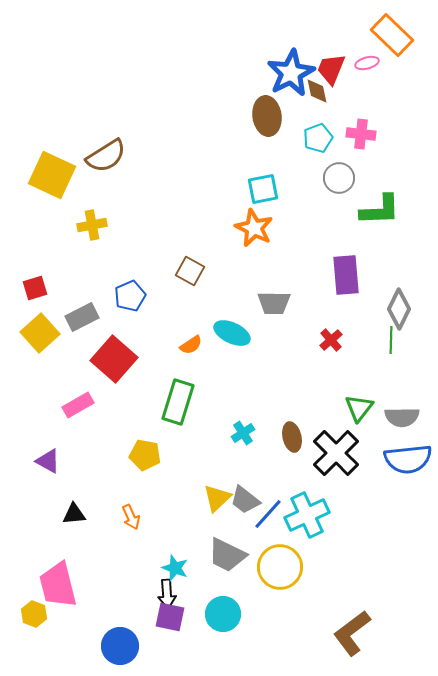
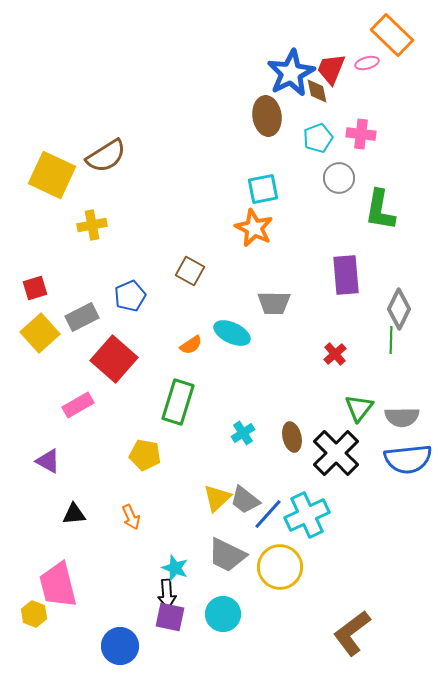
green L-shape at (380, 210): rotated 102 degrees clockwise
red cross at (331, 340): moved 4 px right, 14 px down
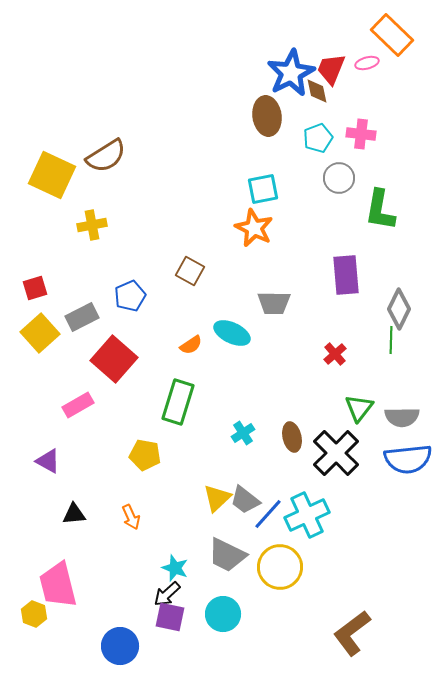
black arrow at (167, 594): rotated 52 degrees clockwise
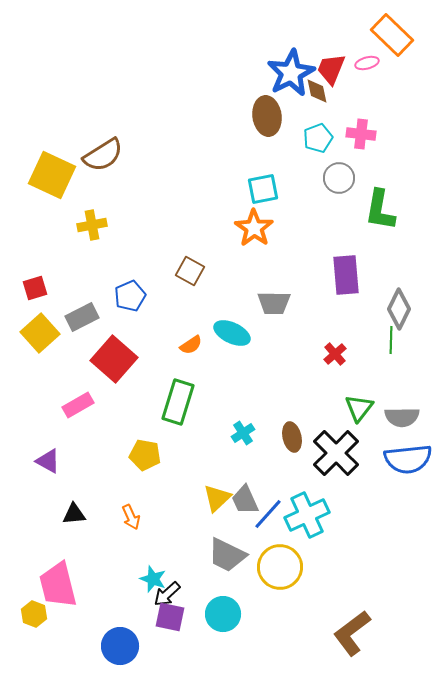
brown semicircle at (106, 156): moved 3 px left, 1 px up
orange star at (254, 228): rotated 9 degrees clockwise
gray trapezoid at (245, 500): rotated 28 degrees clockwise
cyan star at (175, 568): moved 22 px left, 11 px down
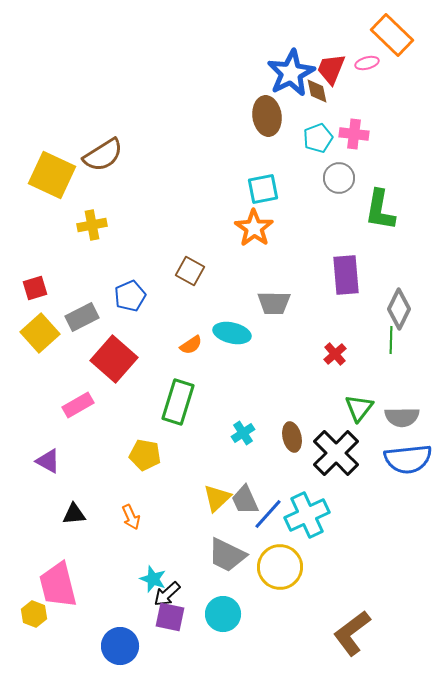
pink cross at (361, 134): moved 7 px left
cyan ellipse at (232, 333): rotated 12 degrees counterclockwise
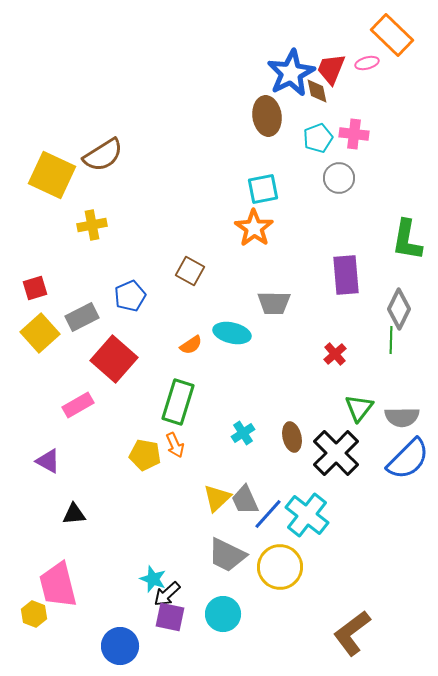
green L-shape at (380, 210): moved 27 px right, 30 px down
blue semicircle at (408, 459): rotated 39 degrees counterclockwise
cyan cross at (307, 515): rotated 27 degrees counterclockwise
orange arrow at (131, 517): moved 44 px right, 72 px up
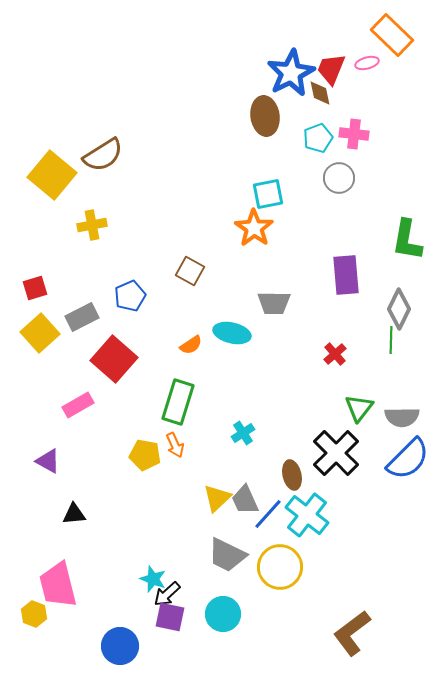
brown diamond at (317, 91): moved 3 px right, 2 px down
brown ellipse at (267, 116): moved 2 px left
yellow square at (52, 175): rotated 15 degrees clockwise
cyan square at (263, 189): moved 5 px right, 5 px down
brown ellipse at (292, 437): moved 38 px down
